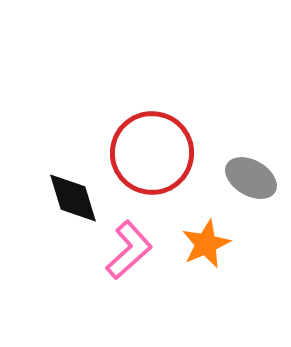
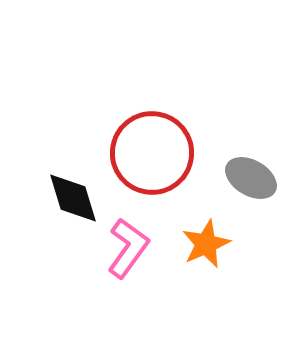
pink L-shape: moved 1 px left, 2 px up; rotated 12 degrees counterclockwise
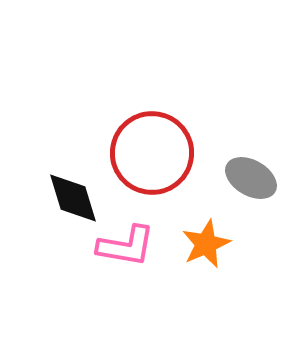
pink L-shape: moved 2 px left, 2 px up; rotated 64 degrees clockwise
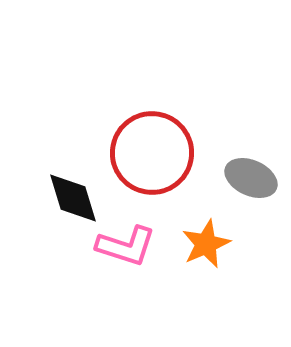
gray ellipse: rotated 6 degrees counterclockwise
pink L-shape: rotated 8 degrees clockwise
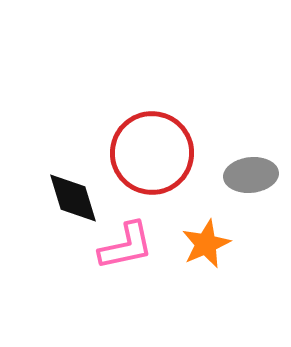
gray ellipse: moved 3 px up; rotated 30 degrees counterclockwise
pink L-shape: rotated 30 degrees counterclockwise
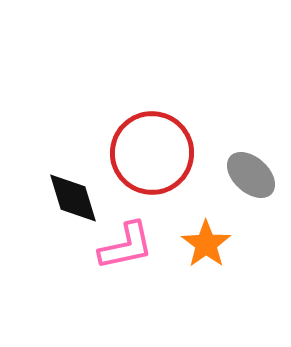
gray ellipse: rotated 48 degrees clockwise
orange star: rotated 12 degrees counterclockwise
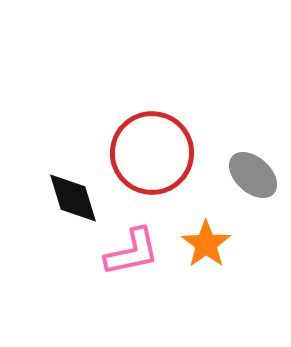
gray ellipse: moved 2 px right
pink L-shape: moved 6 px right, 6 px down
